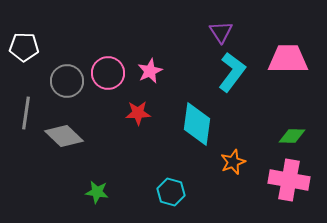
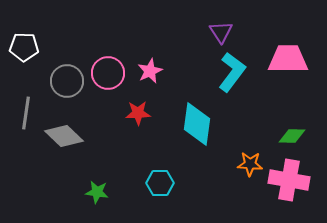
orange star: moved 17 px right, 2 px down; rotated 25 degrees clockwise
cyan hexagon: moved 11 px left, 9 px up; rotated 16 degrees counterclockwise
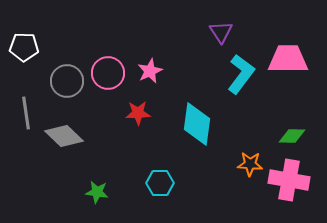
cyan L-shape: moved 9 px right, 2 px down
gray line: rotated 16 degrees counterclockwise
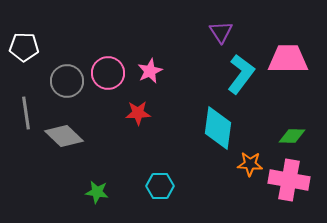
cyan diamond: moved 21 px right, 4 px down
cyan hexagon: moved 3 px down
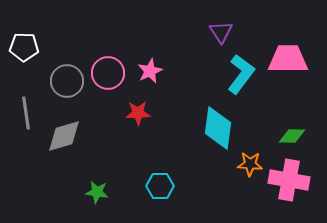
gray diamond: rotated 60 degrees counterclockwise
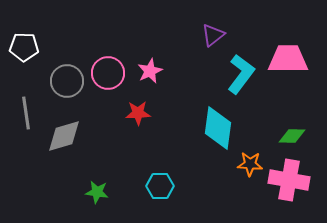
purple triangle: moved 8 px left, 3 px down; rotated 25 degrees clockwise
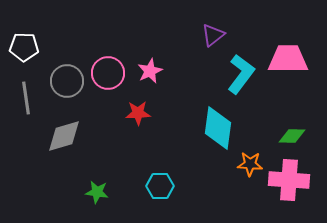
gray line: moved 15 px up
pink cross: rotated 6 degrees counterclockwise
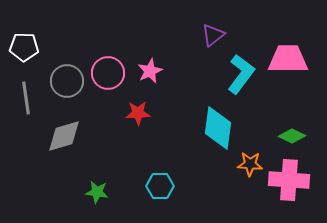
green diamond: rotated 24 degrees clockwise
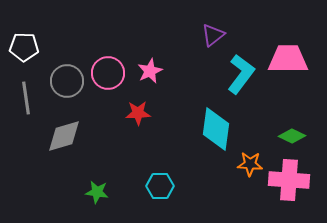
cyan diamond: moved 2 px left, 1 px down
